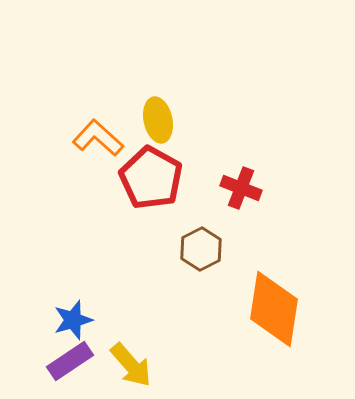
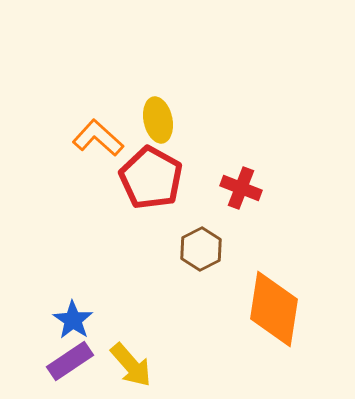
blue star: rotated 21 degrees counterclockwise
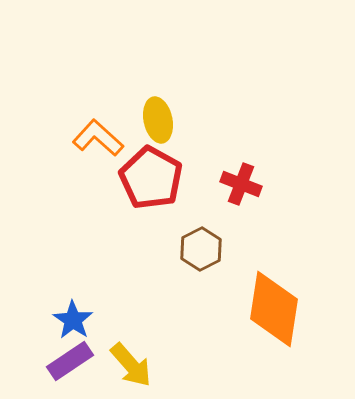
red cross: moved 4 px up
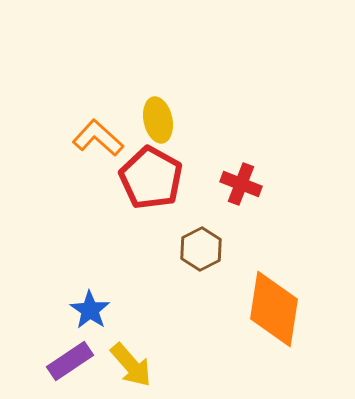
blue star: moved 17 px right, 10 px up
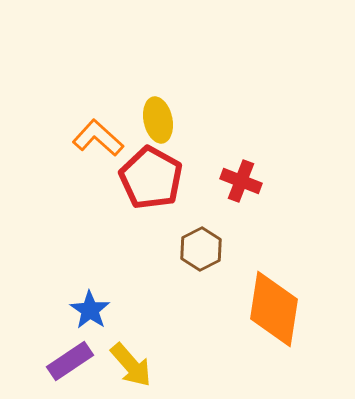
red cross: moved 3 px up
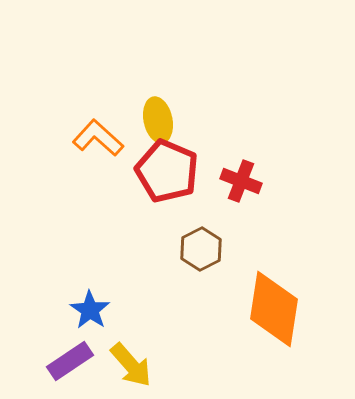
red pentagon: moved 16 px right, 7 px up; rotated 6 degrees counterclockwise
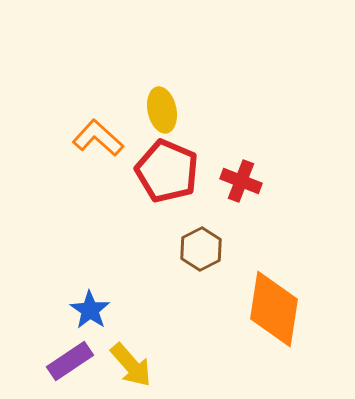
yellow ellipse: moved 4 px right, 10 px up
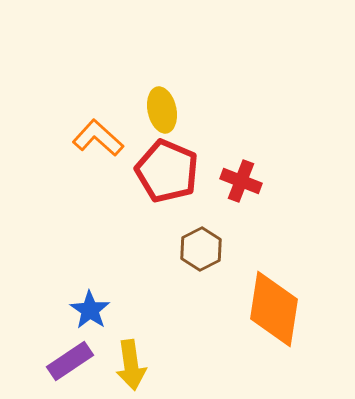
yellow arrow: rotated 33 degrees clockwise
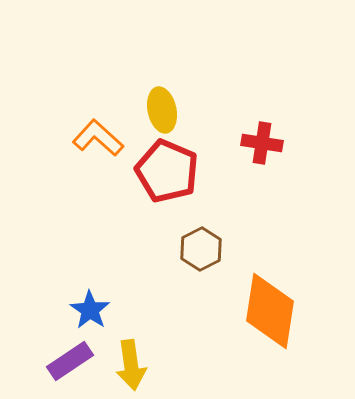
red cross: moved 21 px right, 38 px up; rotated 12 degrees counterclockwise
orange diamond: moved 4 px left, 2 px down
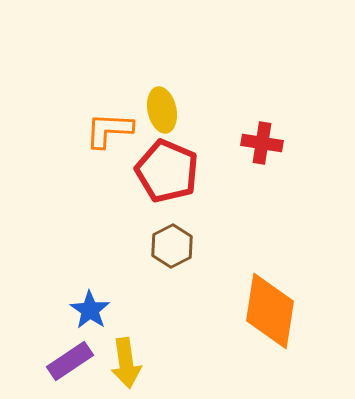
orange L-shape: moved 11 px right, 8 px up; rotated 39 degrees counterclockwise
brown hexagon: moved 29 px left, 3 px up
yellow arrow: moved 5 px left, 2 px up
